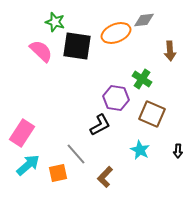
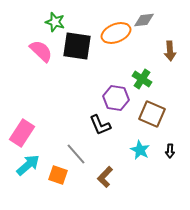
black L-shape: rotated 95 degrees clockwise
black arrow: moved 8 px left
orange square: moved 2 px down; rotated 30 degrees clockwise
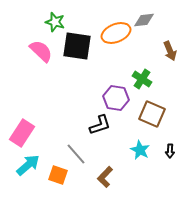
brown arrow: rotated 18 degrees counterclockwise
black L-shape: rotated 85 degrees counterclockwise
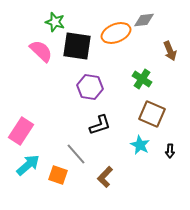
purple hexagon: moved 26 px left, 11 px up
pink rectangle: moved 1 px left, 2 px up
cyan star: moved 5 px up
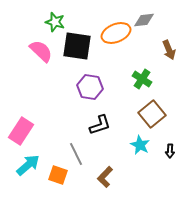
brown arrow: moved 1 px left, 1 px up
brown square: rotated 28 degrees clockwise
gray line: rotated 15 degrees clockwise
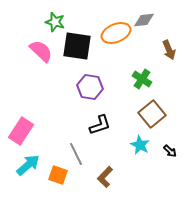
black arrow: rotated 48 degrees counterclockwise
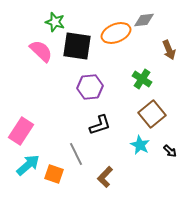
purple hexagon: rotated 15 degrees counterclockwise
orange square: moved 4 px left, 1 px up
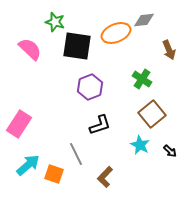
pink semicircle: moved 11 px left, 2 px up
purple hexagon: rotated 15 degrees counterclockwise
pink rectangle: moved 2 px left, 7 px up
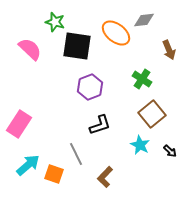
orange ellipse: rotated 60 degrees clockwise
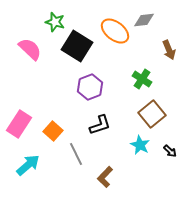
orange ellipse: moved 1 px left, 2 px up
black square: rotated 24 degrees clockwise
orange square: moved 1 px left, 43 px up; rotated 24 degrees clockwise
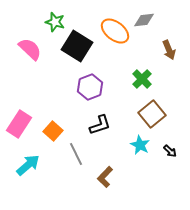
green cross: rotated 12 degrees clockwise
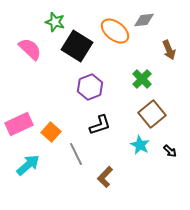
pink rectangle: rotated 32 degrees clockwise
orange square: moved 2 px left, 1 px down
